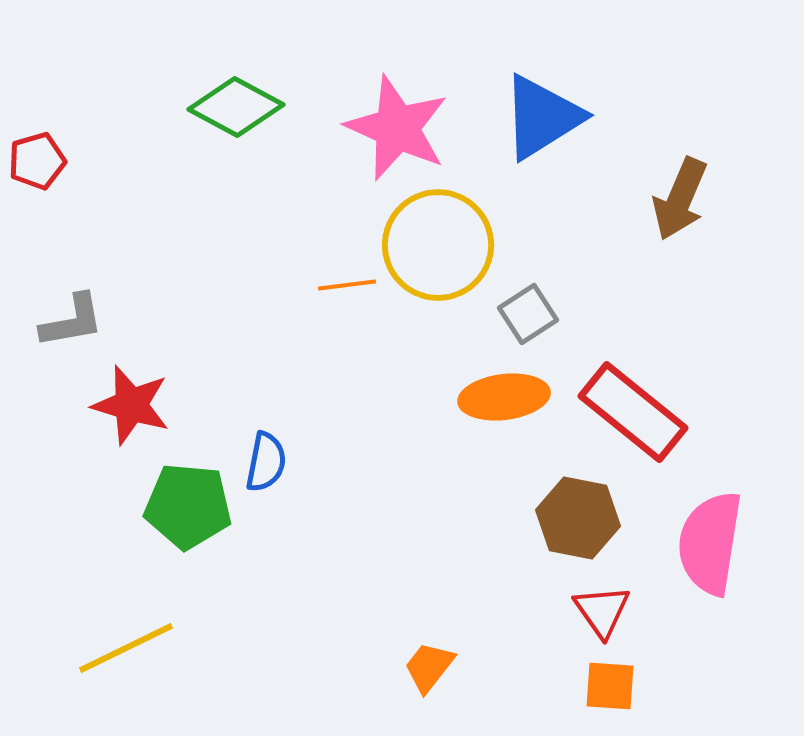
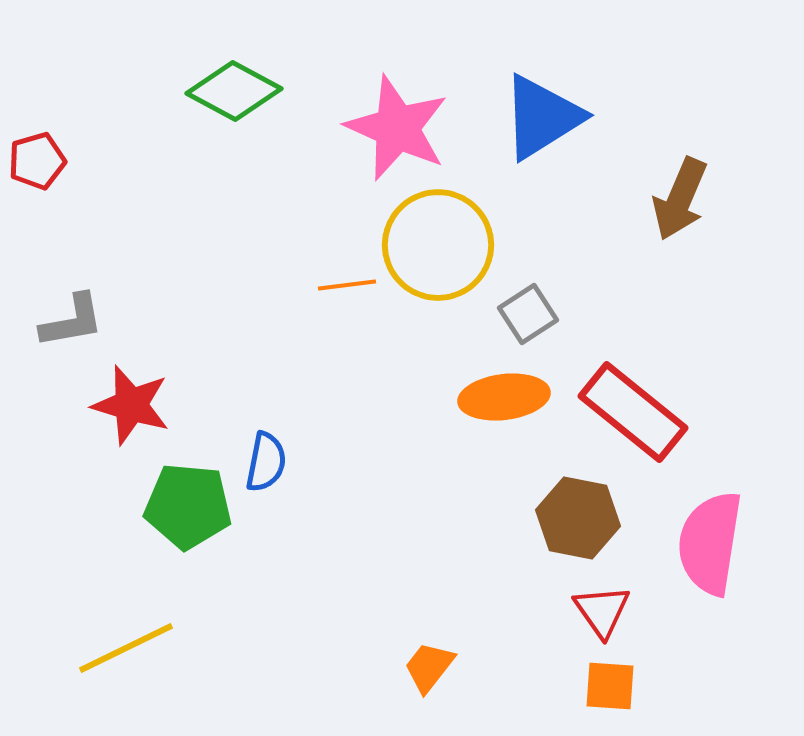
green diamond: moved 2 px left, 16 px up
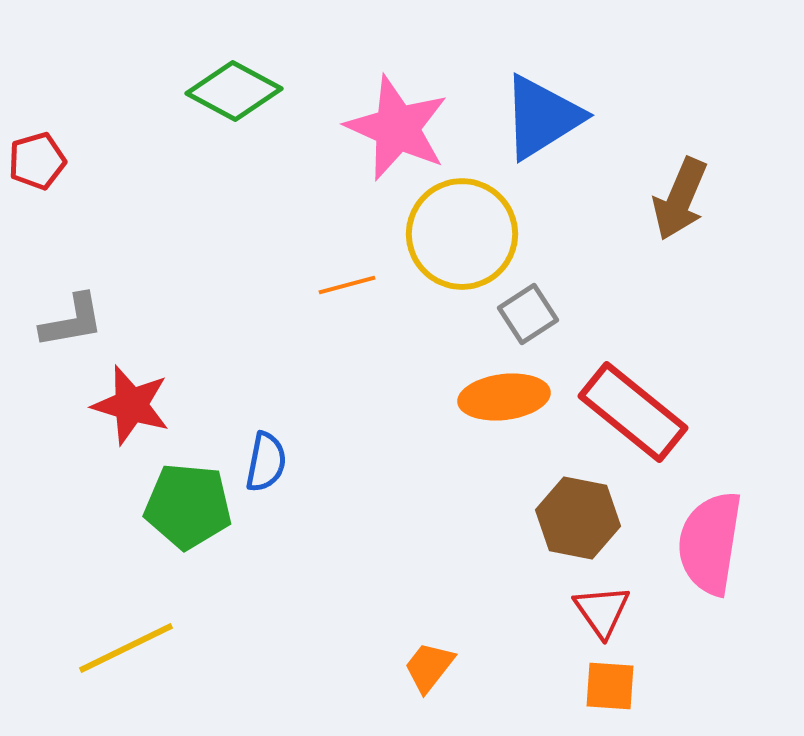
yellow circle: moved 24 px right, 11 px up
orange line: rotated 8 degrees counterclockwise
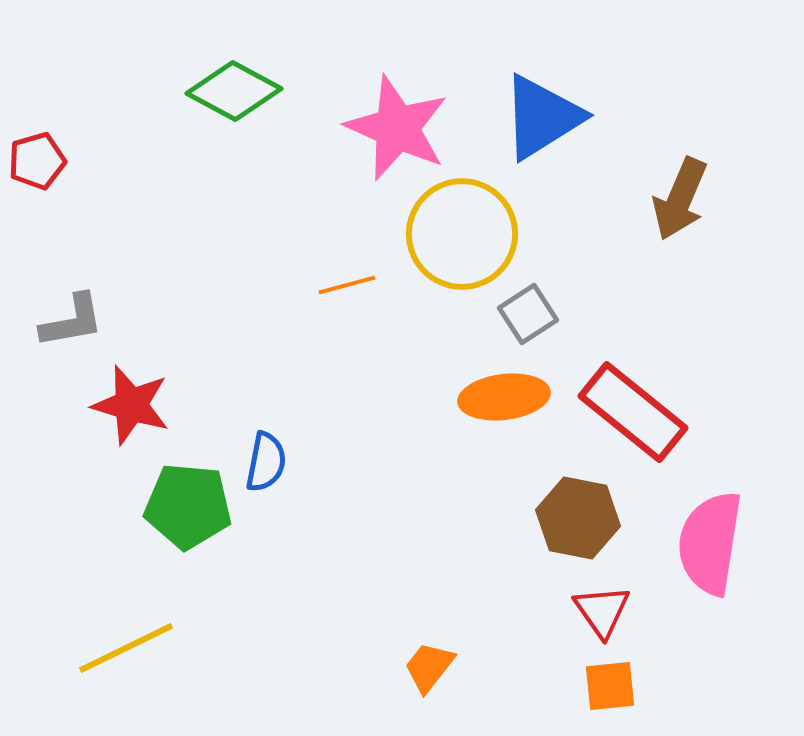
orange square: rotated 10 degrees counterclockwise
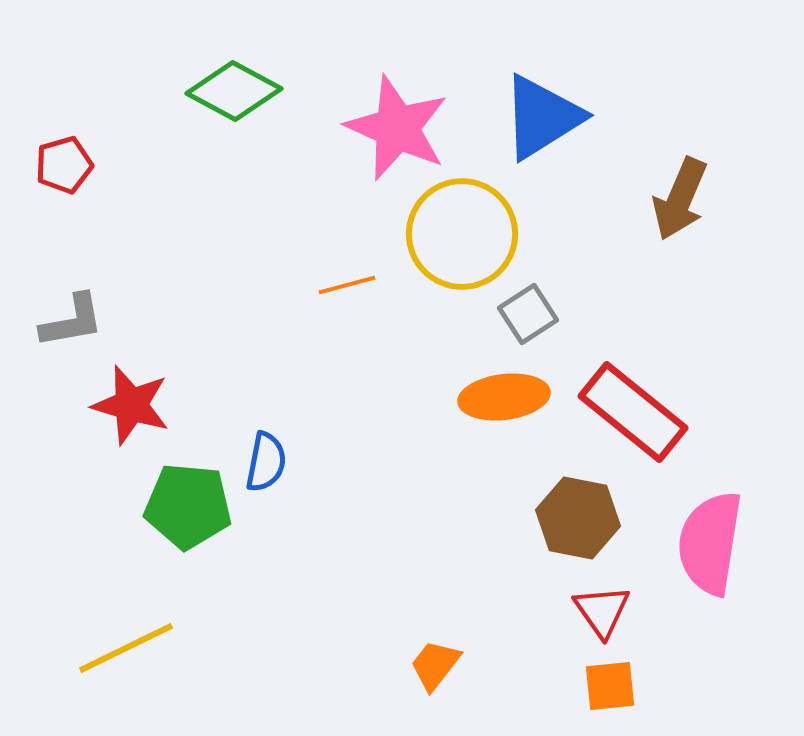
red pentagon: moved 27 px right, 4 px down
orange trapezoid: moved 6 px right, 2 px up
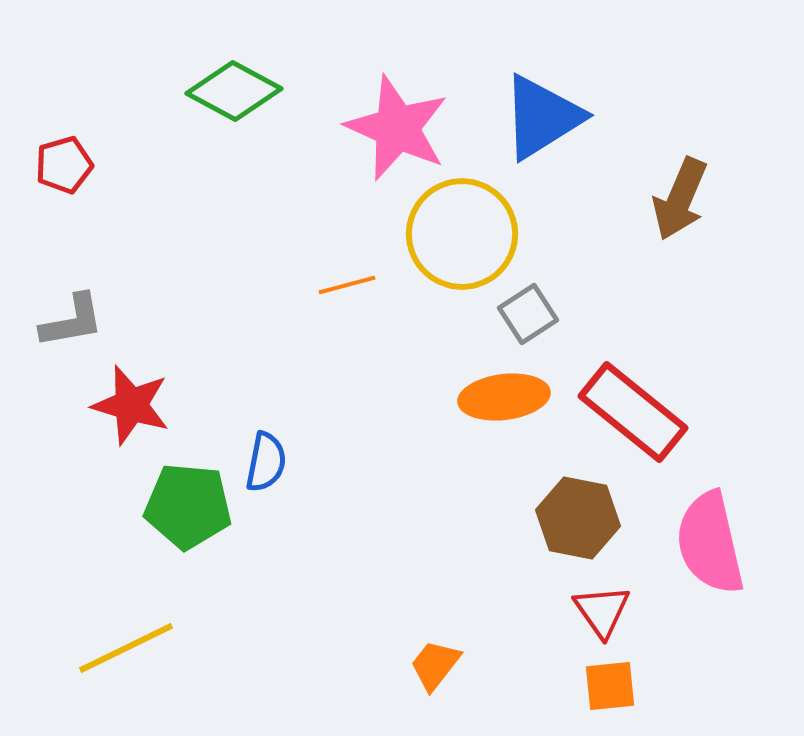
pink semicircle: rotated 22 degrees counterclockwise
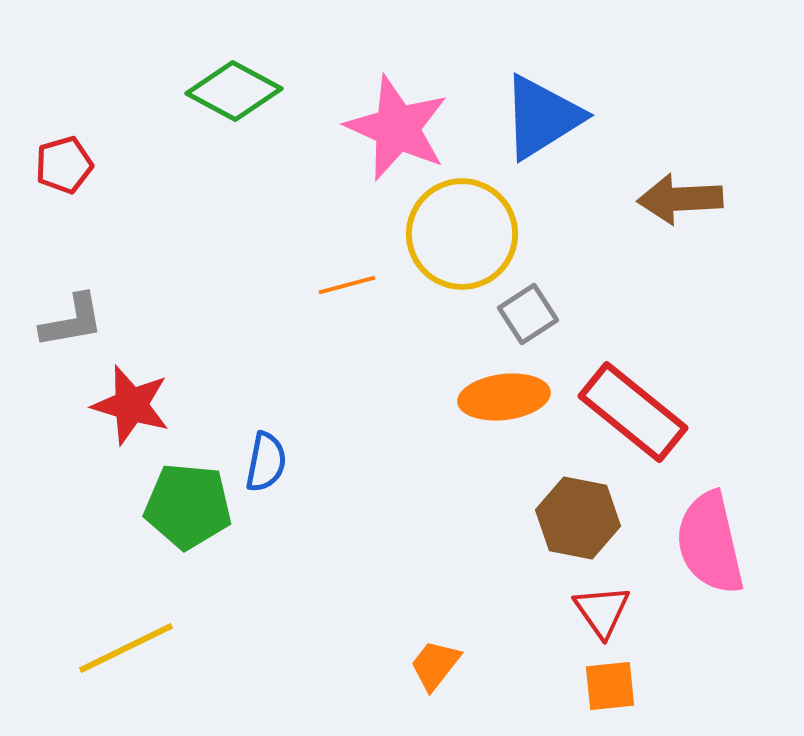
brown arrow: rotated 64 degrees clockwise
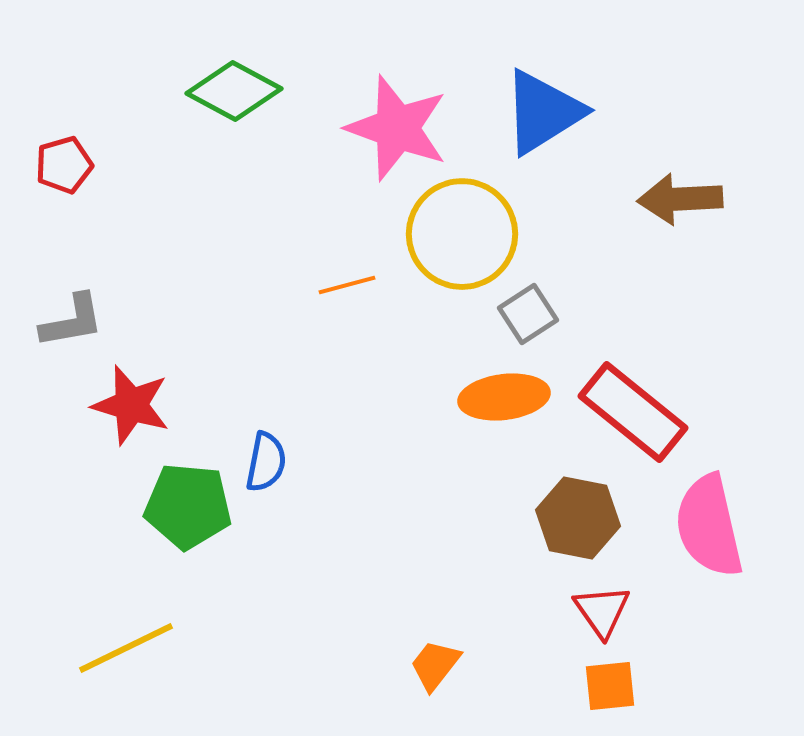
blue triangle: moved 1 px right, 5 px up
pink star: rotated 4 degrees counterclockwise
pink semicircle: moved 1 px left, 17 px up
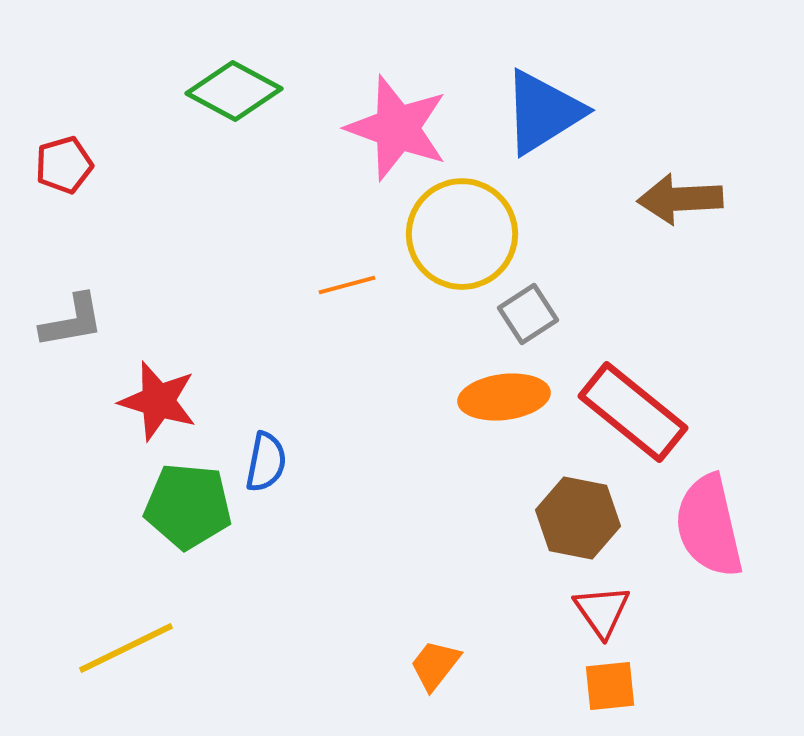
red star: moved 27 px right, 4 px up
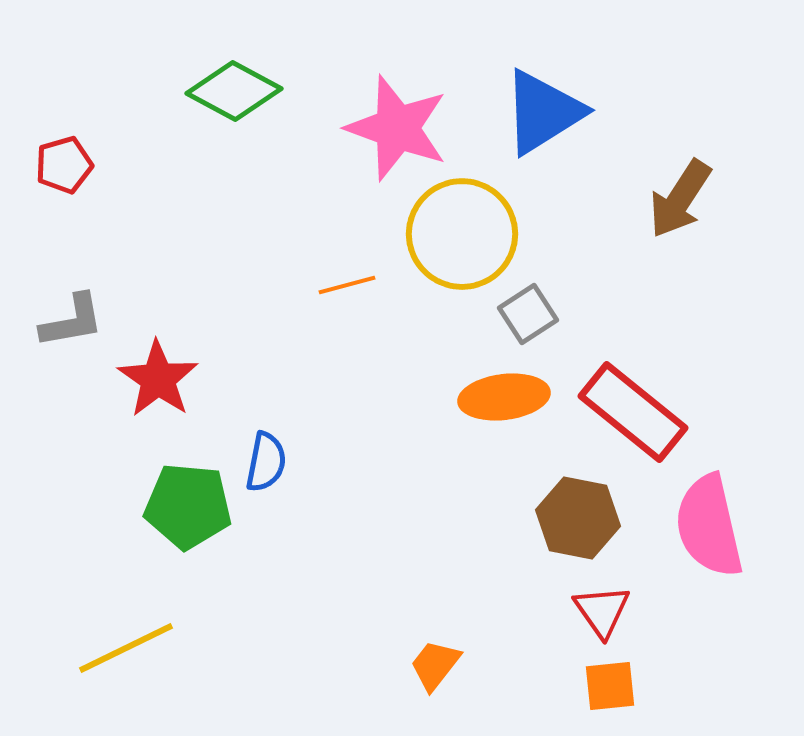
brown arrow: rotated 54 degrees counterclockwise
red star: moved 22 px up; rotated 18 degrees clockwise
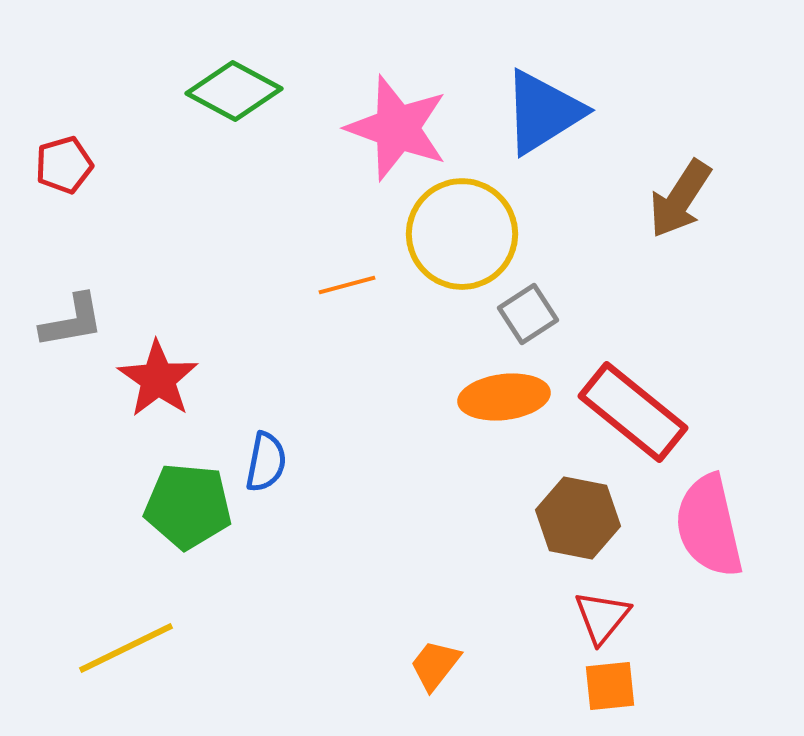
red triangle: moved 6 px down; rotated 14 degrees clockwise
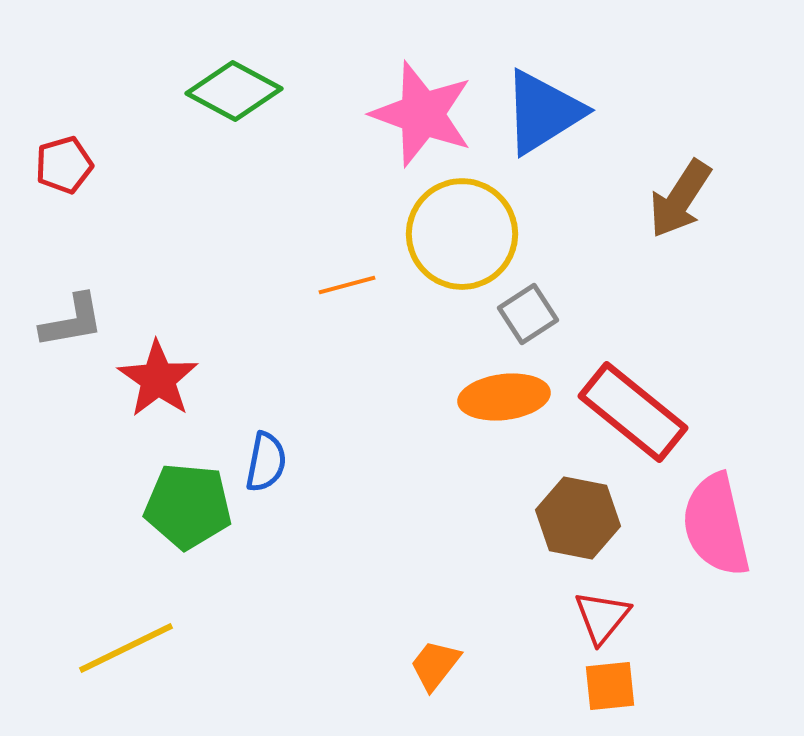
pink star: moved 25 px right, 14 px up
pink semicircle: moved 7 px right, 1 px up
